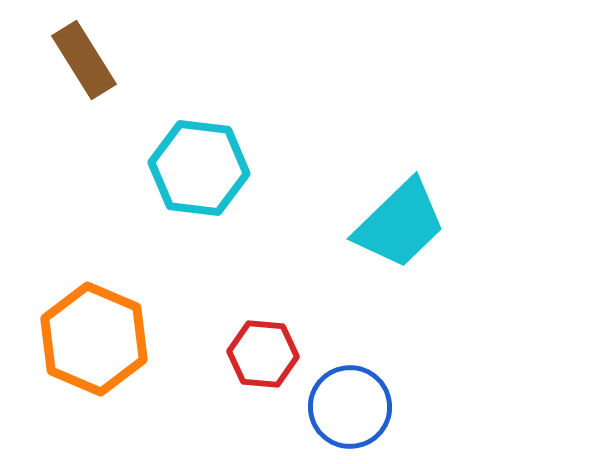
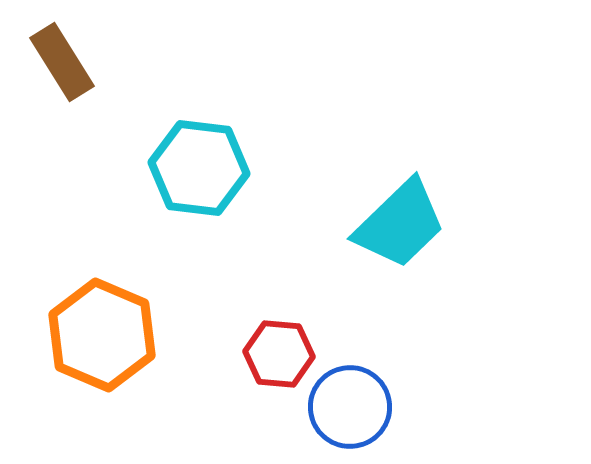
brown rectangle: moved 22 px left, 2 px down
orange hexagon: moved 8 px right, 4 px up
red hexagon: moved 16 px right
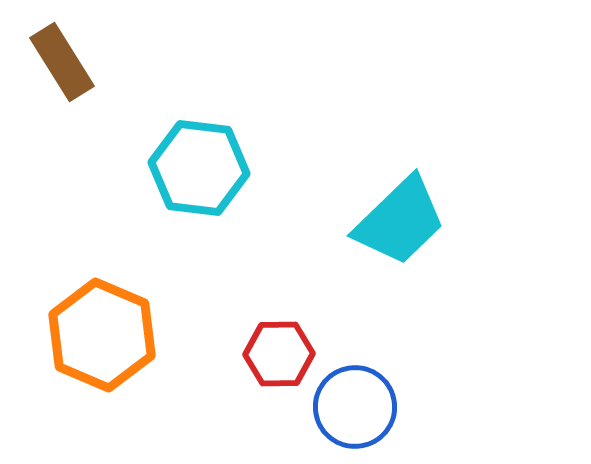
cyan trapezoid: moved 3 px up
red hexagon: rotated 6 degrees counterclockwise
blue circle: moved 5 px right
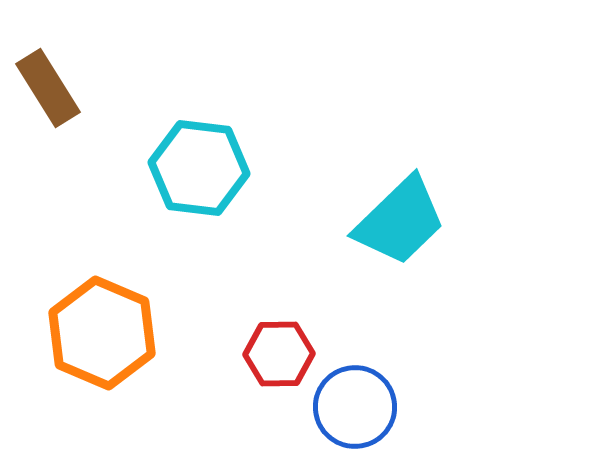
brown rectangle: moved 14 px left, 26 px down
orange hexagon: moved 2 px up
